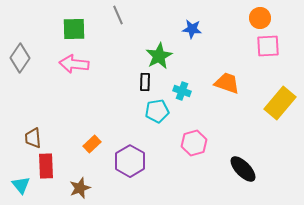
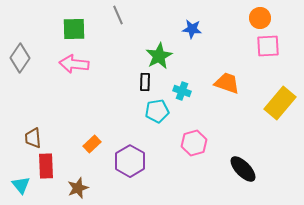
brown star: moved 2 px left
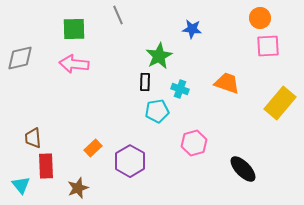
gray diamond: rotated 44 degrees clockwise
cyan cross: moved 2 px left, 2 px up
orange rectangle: moved 1 px right, 4 px down
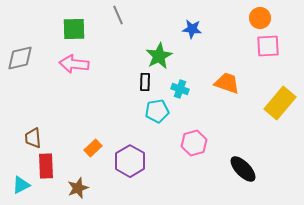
cyan triangle: rotated 42 degrees clockwise
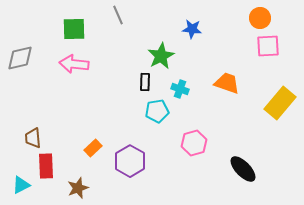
green star: moved 2 px right
